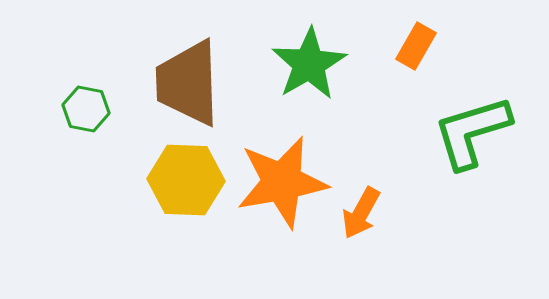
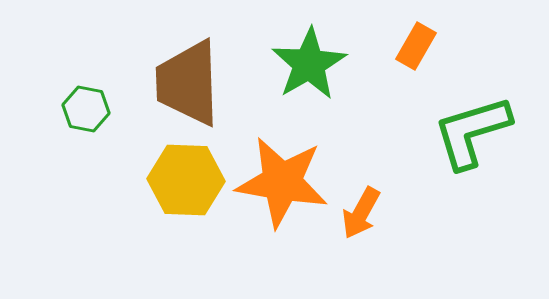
orange star: rotated 20 degrees clockwise
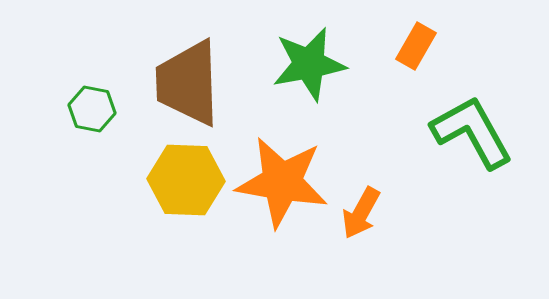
green star: rotated 20 degrees clockwise
green hexagon: moved 6 px right
green L-shape: rotated 78 degrees clockwise
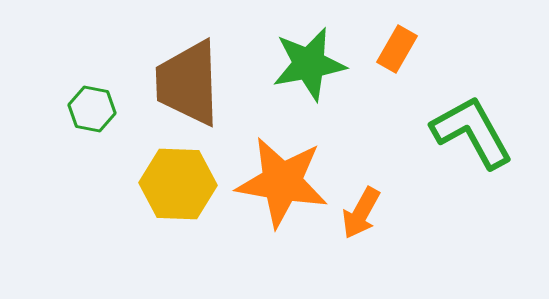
orange rectangle: moved 19 px left, 3 px down
yellow hexagon: moved 8 px left, 4 px down
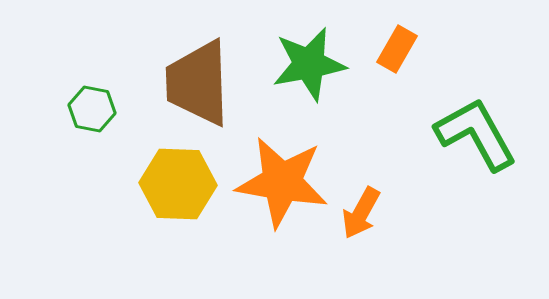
brown trapezoid: moved 10 px right
green L-shape: moved 4 px right, 2 px down
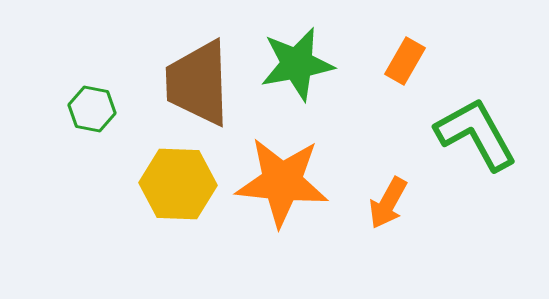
orange rectangle: moved 8 px right, 12 px down
green star: moved 12 px left
orange star: rotated 4 degrees counterclockwise
orange arrow: moved 27 px right, 10 px up
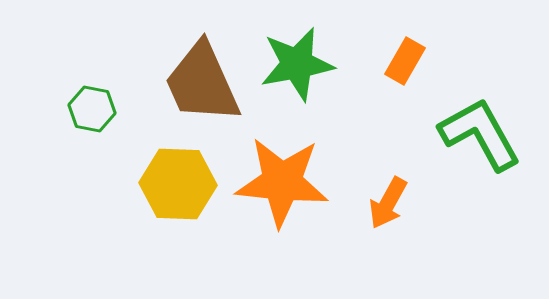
brown trapezoid: moved 4 px right; rotated 22 degrees counterclockwise
green L-shape: moved 4 px right
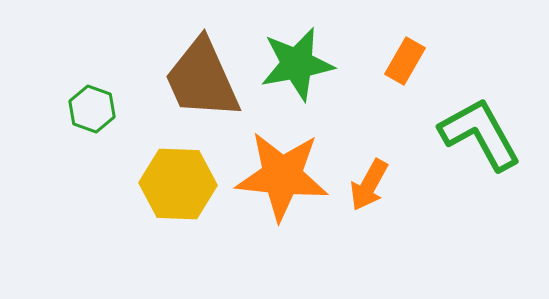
brown trapezoid: moved 4 px up
green hexagon: rotated 9 degrees clockwise
orange star: moved 6 px up
orange arrow: moved 19 px left, 18 px up
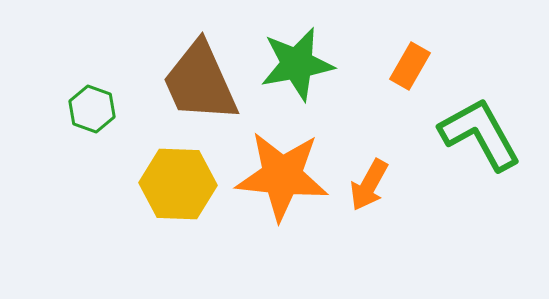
orange rectangle: moved 5 px right, 5 px down
brown trapezoid: moved 2 px left, 3 px down
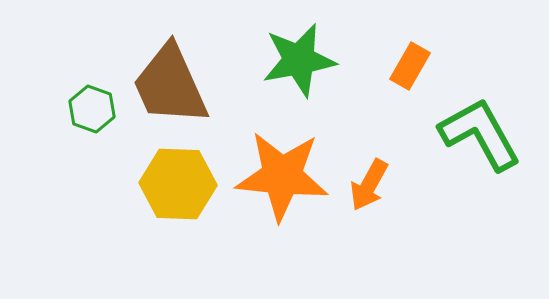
green star: moved 2 px right, 4 px up
brown trapezoid: moved 30 px left, 3 px down
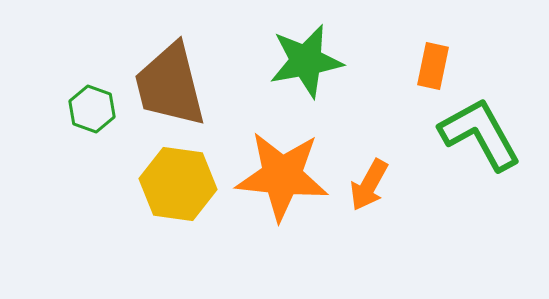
green star: moved 7 px right, 1 px down
orange rectangle: moved 23 px right; rotated 18 degrees counterclockwise
brown trapezoid: rotated 10 degrees clockwise
yellow hexagon: rotated 6 degrees clockwise
